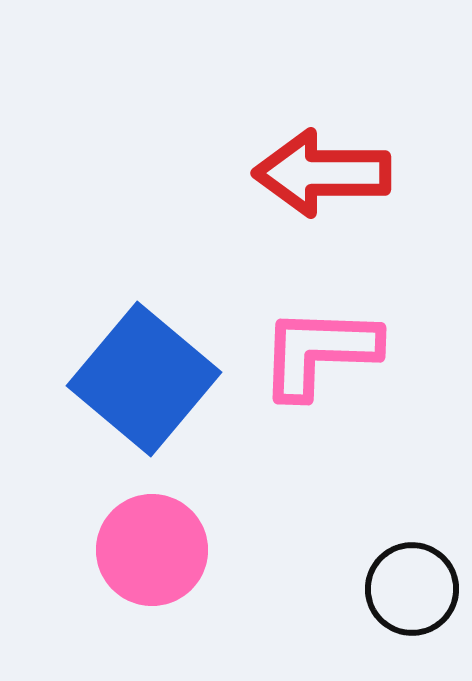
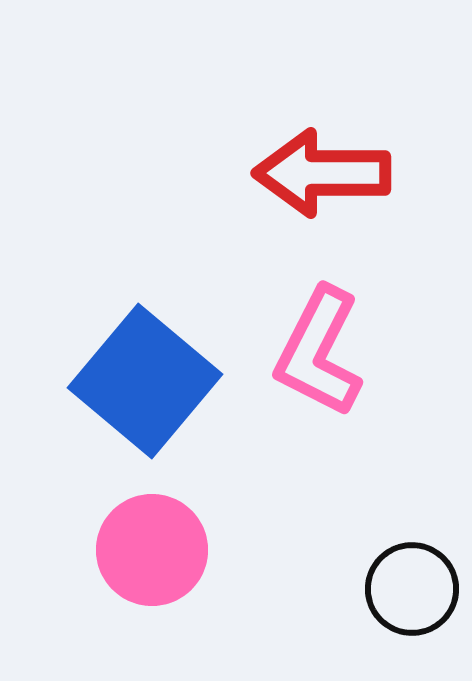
pink L-shape: rotated 65 degrees counterclockwise
blue square: moved 1 px right, 2 px down
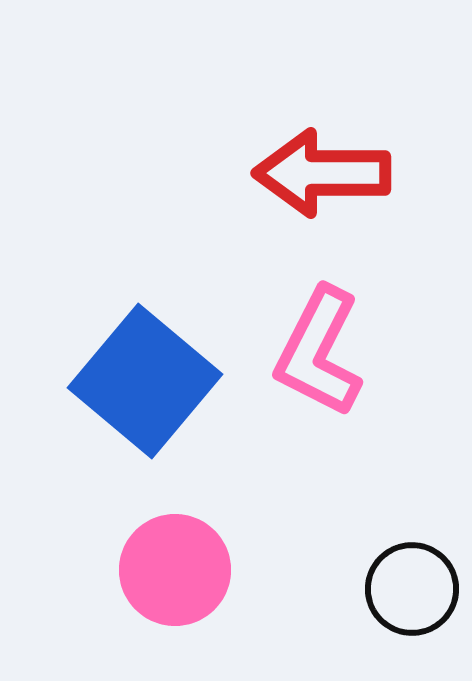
pink circle: moved 23 px right, 20 px down
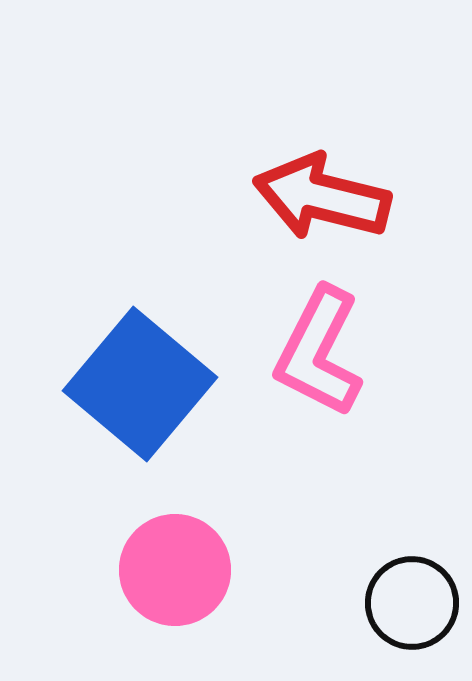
red arrow: moved 24 px down; rotated 14 degrees clockwise
blue square: moved 5 px left, 3 px down
black circle: moved 14 px down
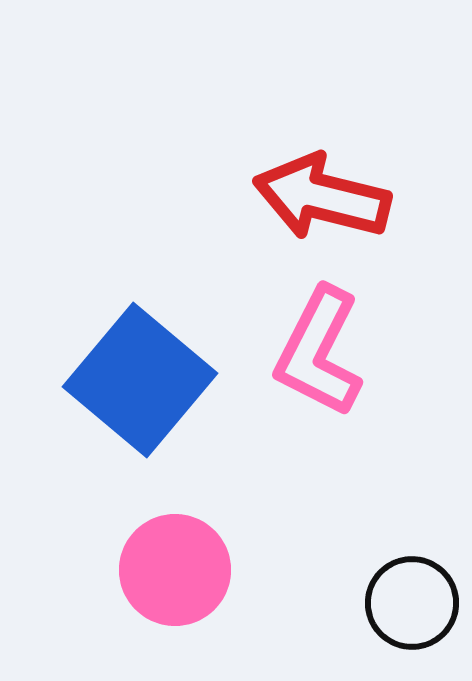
blue square: moved 4 px up
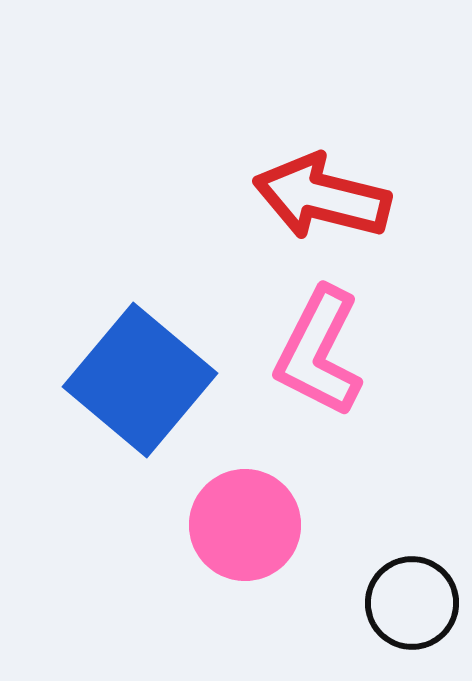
pink circle: moved 70 px right, 45 px up
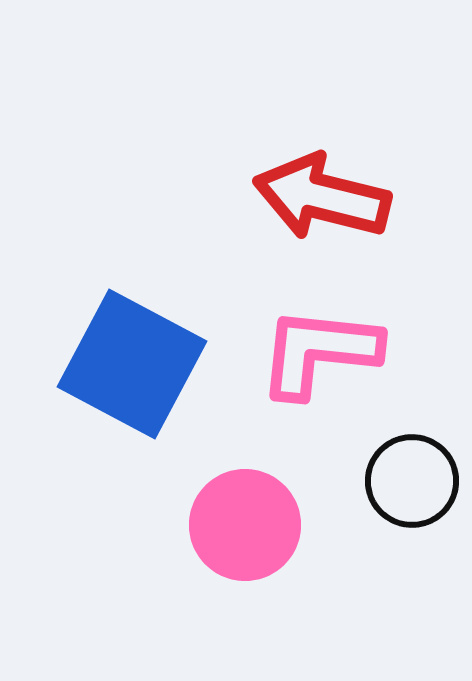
pink L-shape: rotated 69 degrees clockwise
blue square: moved 8 px left, 16 px up; rotated 12 degrees counterclockwise
black circle: moved 122 px up
